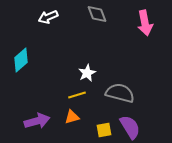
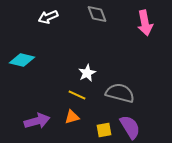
cyan diamond: moved 1 px right; rotated 55 degrees clockwise
yellow line: rotated 42 degrees clockwise
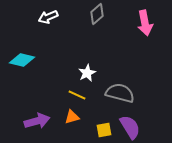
gray diamond: rotated 70 degrees clockwise
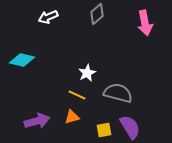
gray semicircle: moved 2 px left
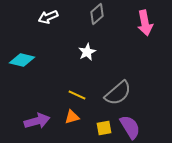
white star: moved 21 px up
gray semicircle: rotated 124 degrees clockwise
yellow square: moved 2 px up
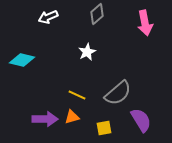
purple arrow: moved 8 px right, 2 px up; rotated 15 degrees clockwise
purple semicircle: moved 11 px right, 7 px up
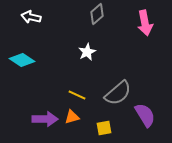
white arrow: moved 17 px left; rotated 36 degrees clockwise
cyan diamond: rotated 20 degrees clockwise
purple semicircle: moved 4 px right, 5 px up
